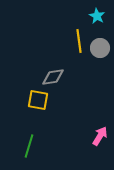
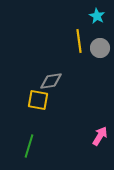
gray diamond: moved 2 px left, 4 px down
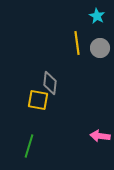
yellow line: moved 2 px left, 2 px down
gray diamond: moved 1 px left, 2 px down; rotated 75 degrees counterclockwise
pink arrow: rotated 114 degrees counterclockwise
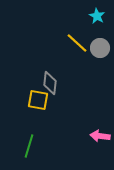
yellow line: rotated 40 degrees counterclockwise
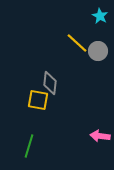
cyan star: moved 3 px right
gray circle: moved 2 px left, 3 px down
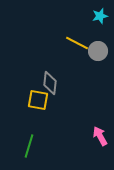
cyan star: rotated 28 degrees clockwise
yellow line: rotated 15 degrees counterclockwise
pink arrow: rotated 54 degrees clockwise
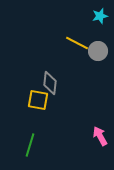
green line: moved 1 px right, 1 px up
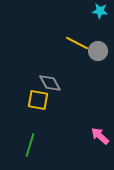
cyan star: moved 5 px up; rotated 21 degrees clockwise
gray diamond: rotated 35 degrees counterclockwise
pink arrow: rotated 18 degrees counterclockwise
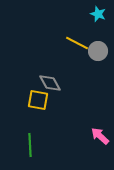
cyan star: moved 2 px left, 3 px down; rotated 14 degrees clockwise
green line: rotated 20 degrees counterclockwise
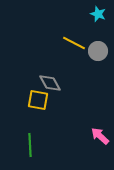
yellow line: moved 3 px left
